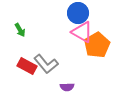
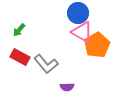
green arrow: moved 1 px left; rotated 72 degrees clockwise
red rectangle: moved 7 px left, 9 px up
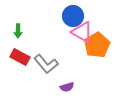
blue circle: moved 5 px left, 3 px down
green arrow: moved 1 px left, 1 px down; rotated 40 degrees counterclockwise
purple semicircle: rotated 16 degrees counterclockwise
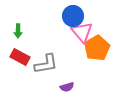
pink triangle: rotated 20 degrees clockwise
orange pentagon: moved 3 px down
gray L-shape: rotated 60 degrees counterclockwise
